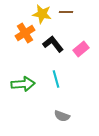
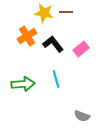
yellow star: moved 2 px right, 1 px up
orange cross: moved 2 px right, 3 px down
gray semicircle: moved 20 px right
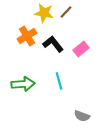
brown line: rotated 48 degrees counterclockwise
cyan line: moved 3 px right, 2 px down
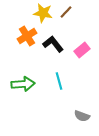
yellow star: moved 1 px left
pink rectangle: moved 1 px right, 1 px down
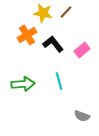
orange cross: moved 1 px up
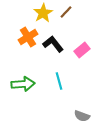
yellow star: rotated 30 degrees clockwise
orange cross: moved 1 px right, 2 px down
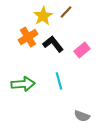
yellow star: moved 3 px down
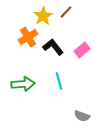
black L-shape: moved 3 px down
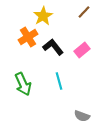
brown line: moved 18 px right
green arrow: rotated 70 degrees clockwise
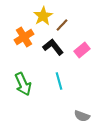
brown line: moved 22 px left, 13 px down
orange cross: moved 4 px left
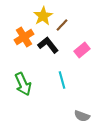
black L-shape: moved 5 px left, 2 px up
cyan line: moved 3 px right, 1 px up
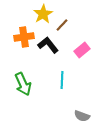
yellow star: moved 2 px up
orange cross: rotated 24 degrees clockwise
cyan line: rotated 18 degrees clockwise
